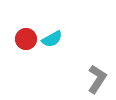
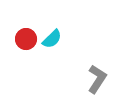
cyan semicircle: rotated 15 degrees counterclockwise
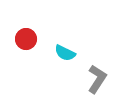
cyan semicircle: moved 13 px right, 14 px down; rotated 70 degrees clockwise
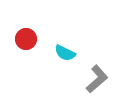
gray L-shape: rotated 16 degrees clockwise
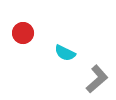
red circle: moved 3 px left, 6 px up
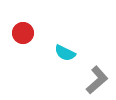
gray L-shape: moved 1 px down
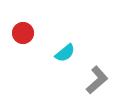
cyan semicircle: rotated 65 degrees counterclockwise
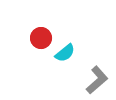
red circle: moved 18 px right, 5 px down
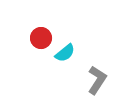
gray L-shape: rotated 16 degrees counterclockwise
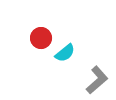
gray L-shape: rotated 16 degrees clockwise
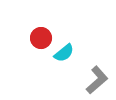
cyan semicircle: moved 1 px left
